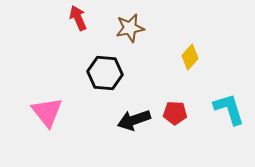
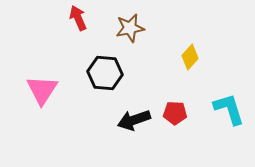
pink triangle: moved 5 px left, 22 px up; rotated 12 degrees clockwise
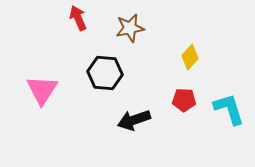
red pentagon: moved 9 px right, 13 px up
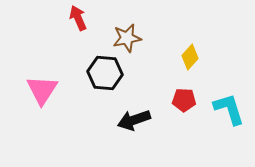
brown star: moved 3 px left, 10 px down
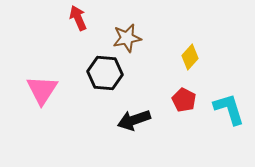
red pentagon: rotated 25 degrees clockwise
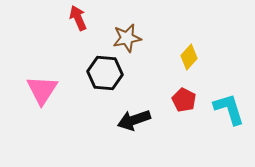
yellow diamond: moved 1 px left
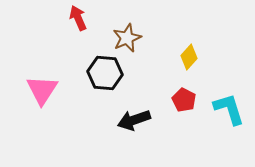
brown star: rotated 12 degrees counterclockwise
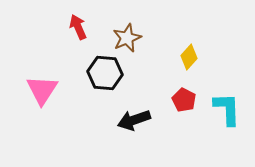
red arrow: moved 9 px down
cyan L-shape: moved 2 px left; rotated 15 degrees clockwise
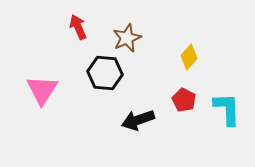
black arrow: moved 4 px right
